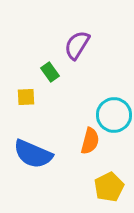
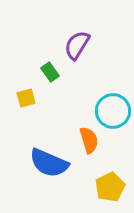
yellow square: moved 1 px down; rotated 12 degrees counterclockwise
cyan circle: moved 1 px left, 4 px up
orange semicircle: moved 1 px left, 1 px up; rotated 32 degrees counterclockwise
blue semicircle: moved 16 px right, 9 px down
yellow pentagon: moved 1 px right
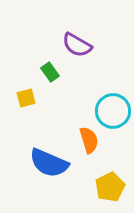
purple semicircle: rotated 92 degrees counterclockwise
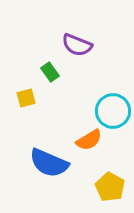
purple semicircle: rotated 8 degrees counterclockwise
orange semicircle: rotated 76 degrees clockwise
yellow pentagon: rotated 16 degrees counterclockwise
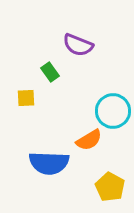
purple semicircle: moved 1 px right
yellow square: rotated 12 degrees clockwise
blue semicircle: rotated 21 degrees counterclockwise
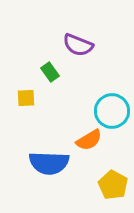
cyan circle: moved 1 px left
yellow pentagon: moved 3 px right, 2 px up
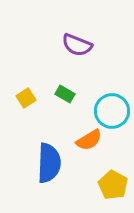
purple semicircle: moved 1 px left
green rectangle: moved 15 px right, 22 px down; rotated 24 degrees counterclockwise
yellow square: rotated 30 degrees counterclockwise
blue semicircle: rotated 90 degrees counterclockwise
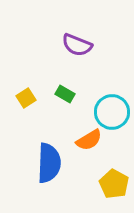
cyan circle: moved 1 px down
yellow pentagon: moved 1 px right, 1 px up
